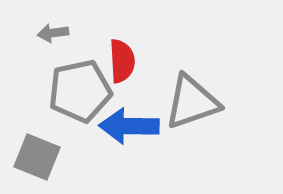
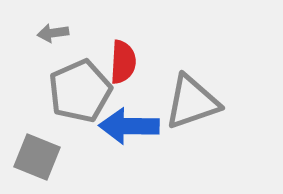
red semicircle: moved 1 px right, 1 px down; rotated 6 degrees clockwise
gray pentagon: rotated 12 degrees counterclockwise
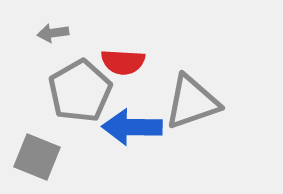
red semicircle: rotated 90 degrees clockwise
gray pentagon: rotated 6 degrees counterclockwise
blue arrow: moved 3 px right, 1 px down
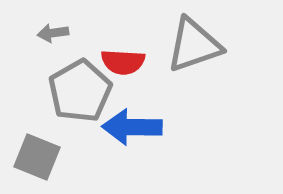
gray triangle: moved 2 px right, 57 px up
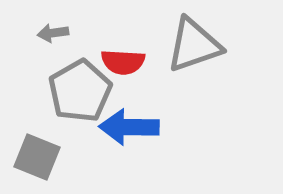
blue arrow: moved 3 px left
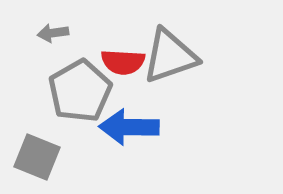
gray triangle: moved 24 px left, 11 px down
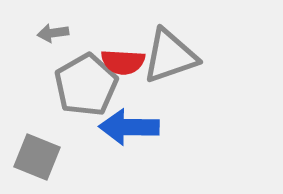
gray pentagon: moved 6 px right, 6 px up
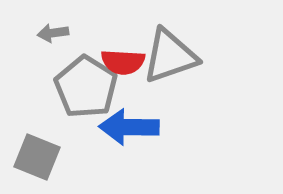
gray pentagon: moved 2 px down; rotated 10 degrees counterclockwise
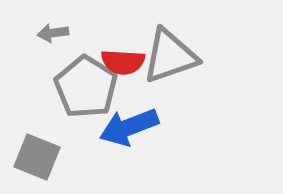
blue arrow: rotated 22 degrees counterclockwise
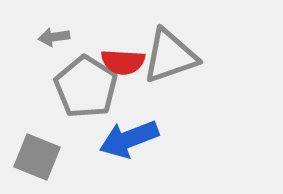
gray arrow: moved 1 px right, 4 px down
blue arrow: moved 12 px down
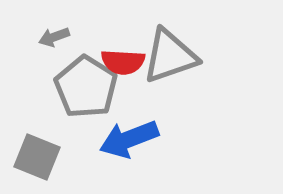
gray arrow: rotated 12 degrees counterclockwise
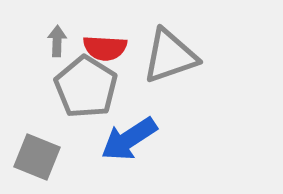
gray arrow: moved 3 px right, 4 px down; rotated 112 degrees clockwise
red semicircle: moved 18 px left, 14 px up
blue arrow: rotated 12 degrees counterclockwise
